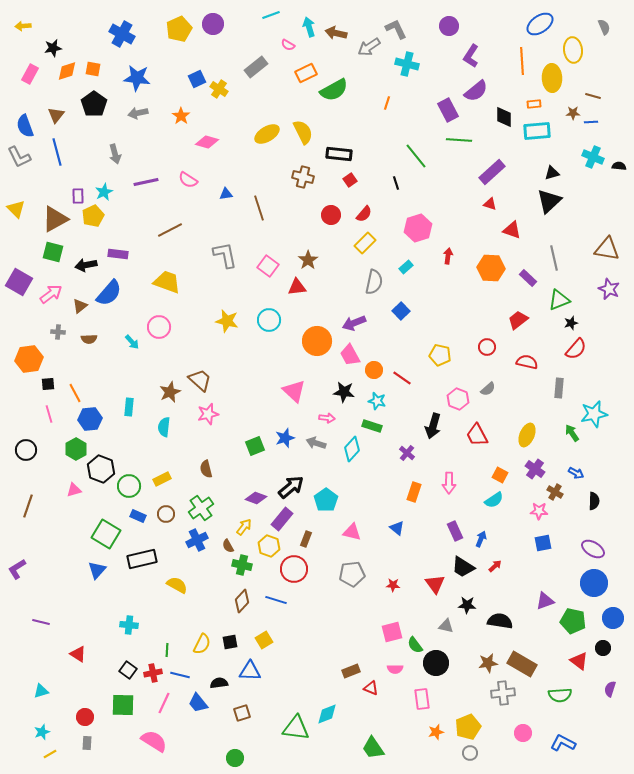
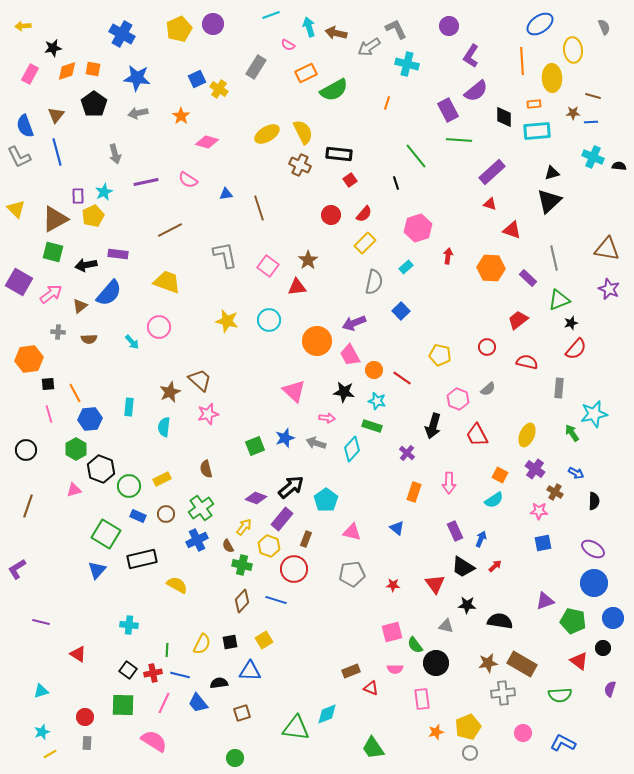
gray rectangle at (256, 67): rotated 20 degrees counterclockwise
brown cross at (303, 177): moved 3 px left, 12 px up; rotated 10 degrees clockwise
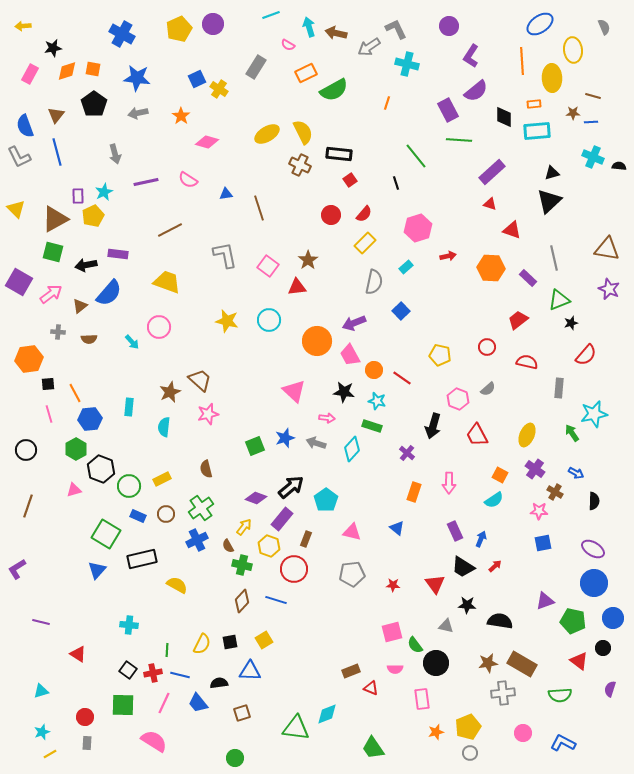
red arrow at (448, 256): rotated 70 degrees clockwise
red semicircle at (576, 349): moved 10 px right, 6 px down
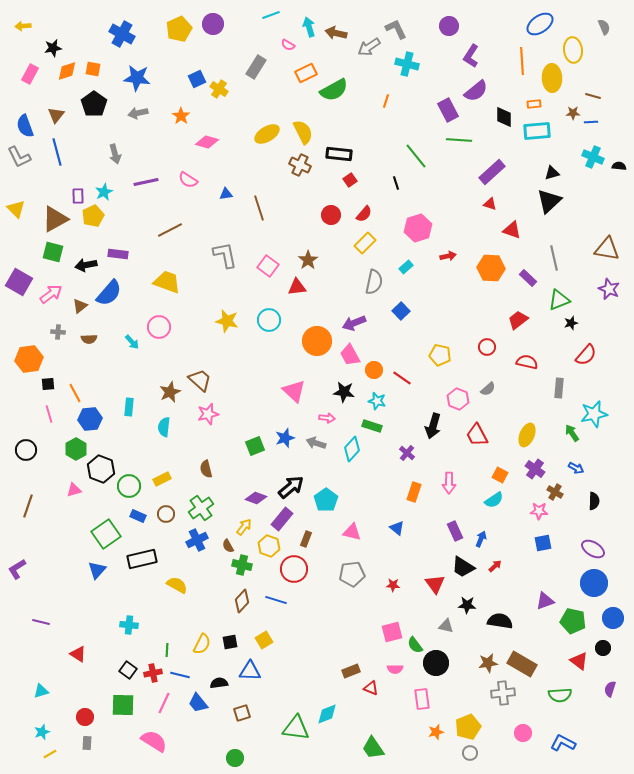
orange line at (387, 103): moved 1 px left, 2 px up
blue arrow at (576, 473): moved 5 px up
green square at (106, 534): rotated 24 degrees clockwise
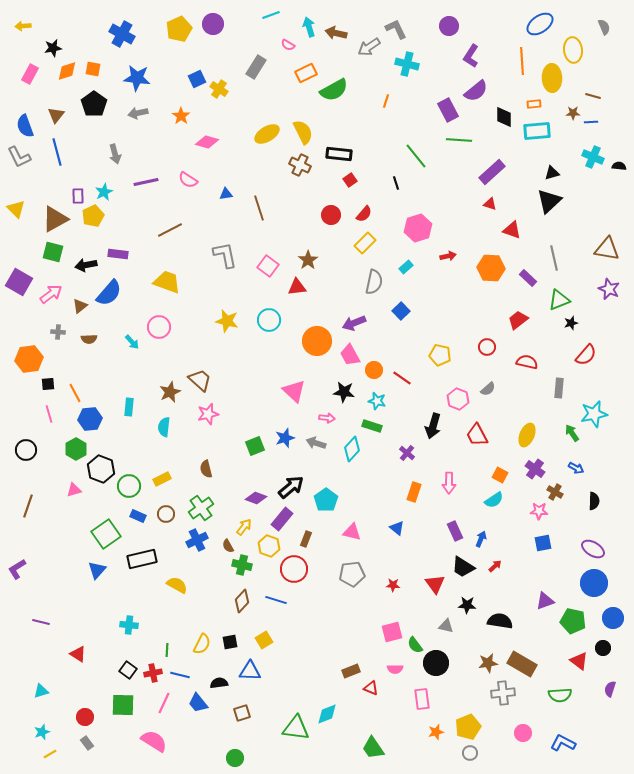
gray rectangle at (87, 743): rotated 40 degrees counterclockwise
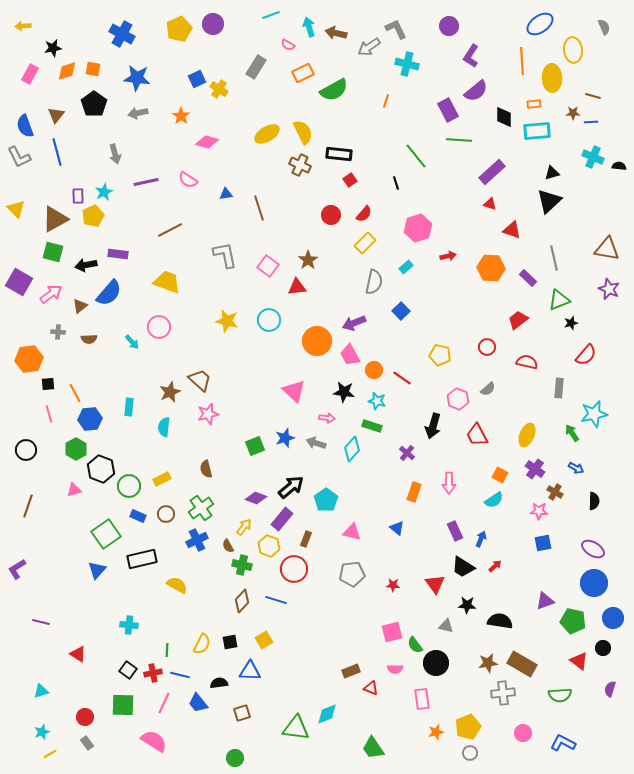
orange rectangle at (306, 73): moved 3 px left
